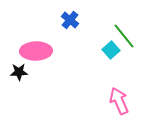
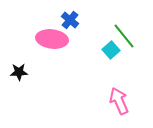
pink ellipse: moved 16 px right, 12 px up; rotated 8 degrees clockwise
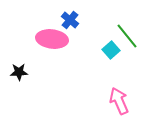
green line: moved 3 px right
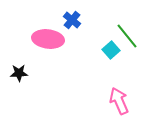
blue cross: moved 2 px right
pink ellipse: moved 4 px left
black star: moved 1 px down
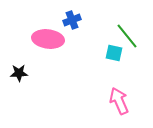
blue cross: rotated 30 degrees clockwise
cyan square: moved 3 px right, 3 px down; rotated 36 degrees counterclockwise
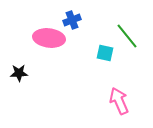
pink ellipse: moved 1 px right, 1 px up
cyan square: moved 9 px left
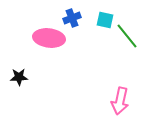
blue cross: moved 2 px up
cyan square: moved 33 px up
black star: moved 4 px down
pink arrow: moved 1 px right; rotated 144 degrees counterclockwise
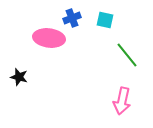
green line: moved 19 px down
black star: rotated 18 degrees clockwise
pink arrow: moved 2 px right
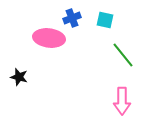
green line: moved 4 px left
pink arrow: rotated 12 degrees counterclockwise
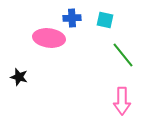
blue cross: rotated 18 degrees clockwise
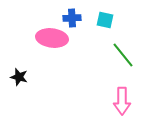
pink ellipse: moved 3 px right
